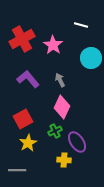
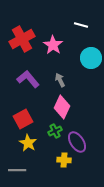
yellow star: rotated 12 degrees counterclockwise
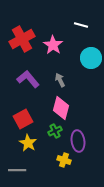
pink diamond: moved 1 px left, 1 px down; rotated 10 degrees counterclockwise
purple ellipse: moved 1 px right, 1 px up; rotated 25 degrees clockwise
yellow cross: rotated 16 degrees clockwise
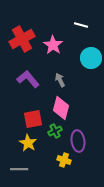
red square: moved 10 px right; rotated 18 degrees clockwise
gray line: moved 2 px right, 1 px up
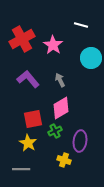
pink diamond: rotated 45 degrees clockwise
purple ellipse: moved 2 px right; rotated 15 degrees clockwise
gray line: moved 2 px right
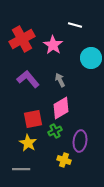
white line: moved 6 px left
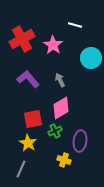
gray line: rotated 66 degrees counterclockwise
